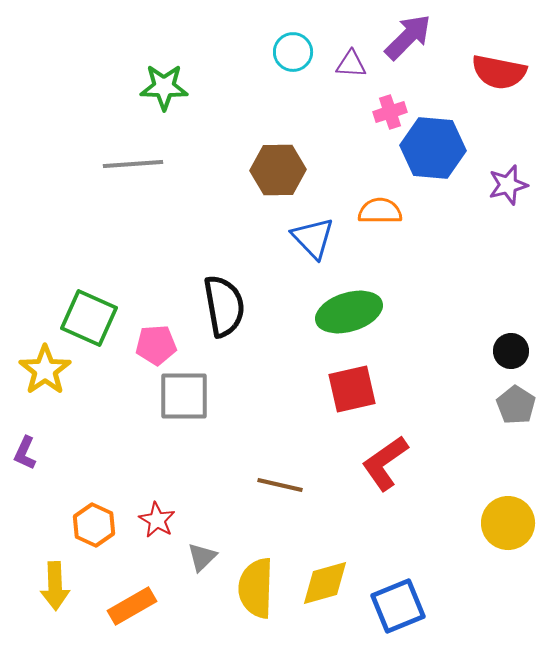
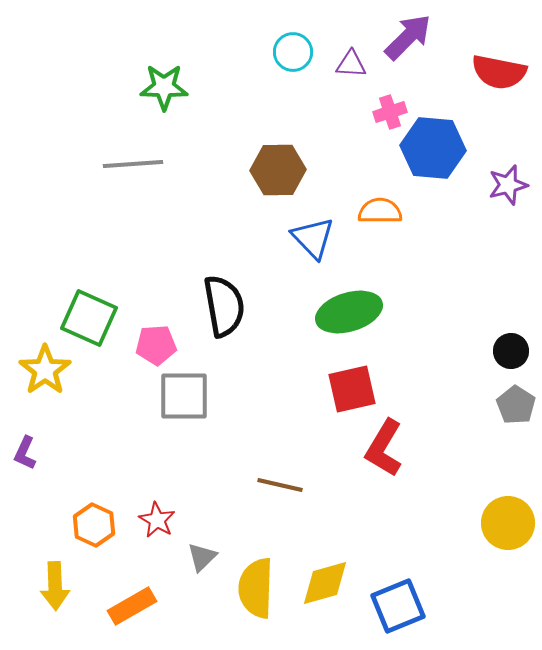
red L-shape: moved 1 px left, 15 px up; rotated 24 degrees counterclockwise
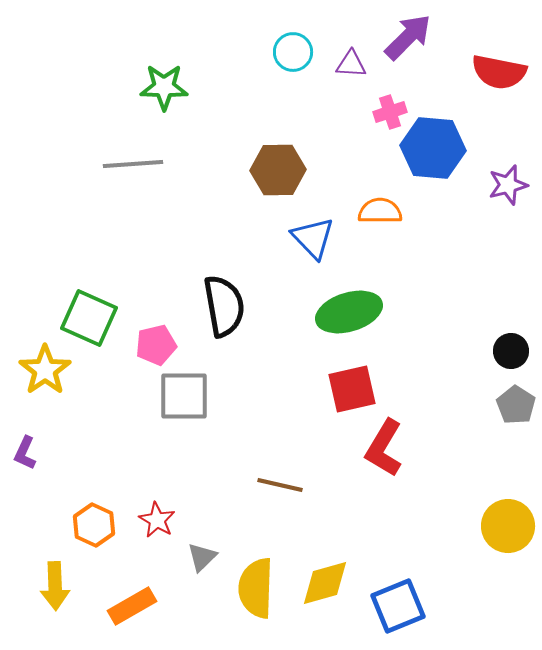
pink pentagon: rotated 9 degrees counterclockwise
yellow circle: moved 3 px down
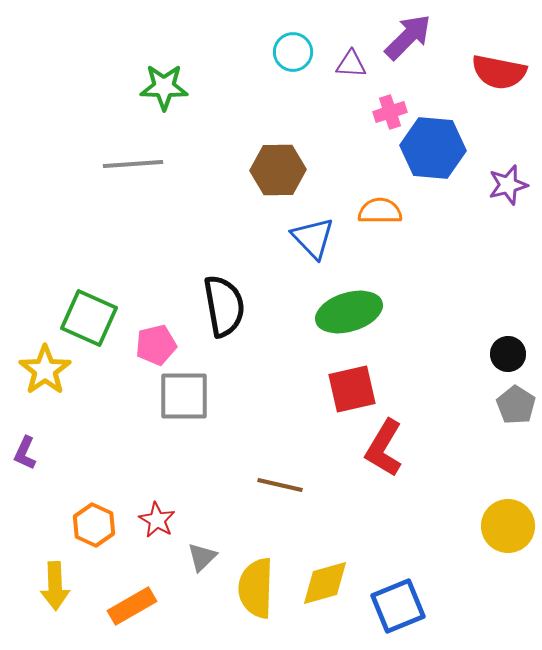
black circle: moved 3 px left, 3 px down
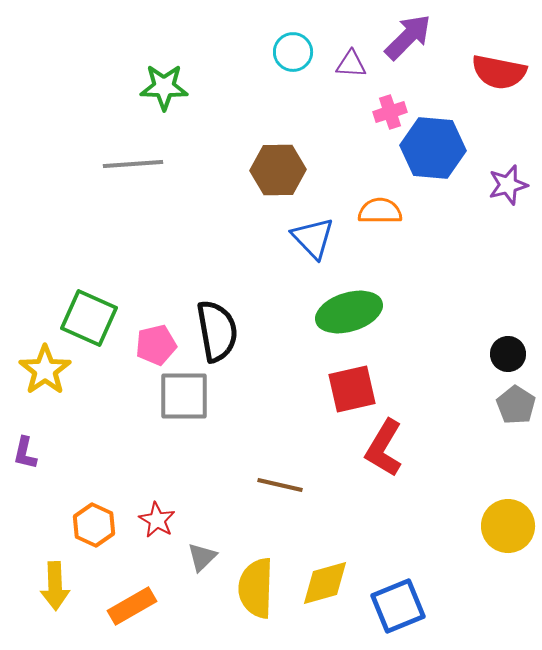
black semicircle: moved 7 px left, 25 px down
purple L-shape: rotated 12 degrees counterclockwise
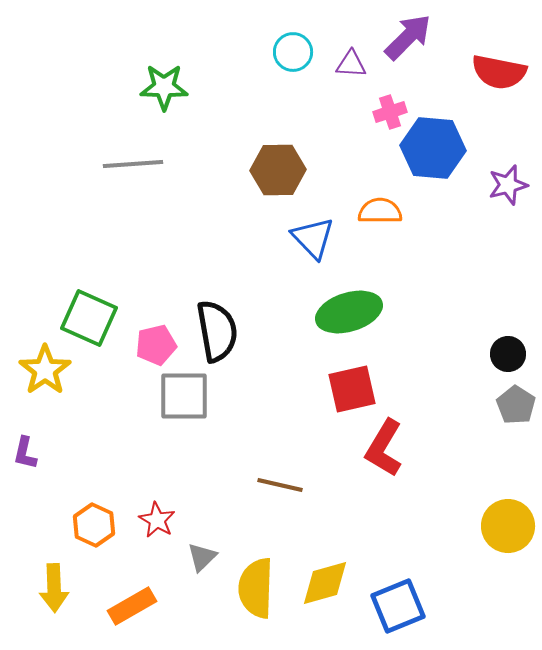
yellow arrow: moved 1 px left, 2 px down
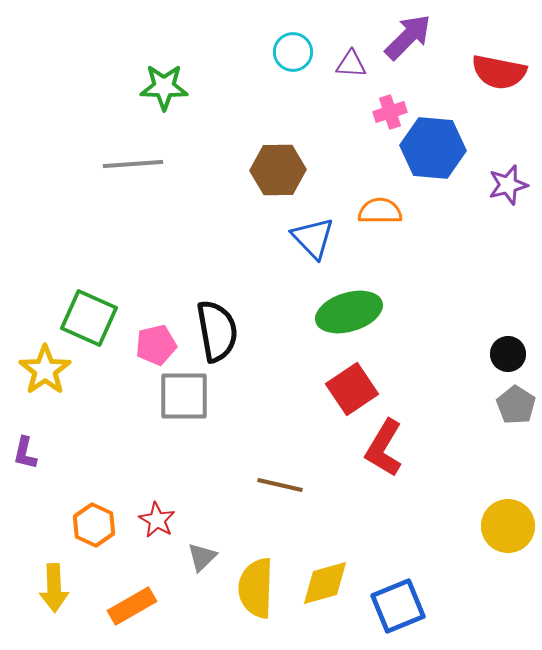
red square: rotated 21 degrees counterclockwise
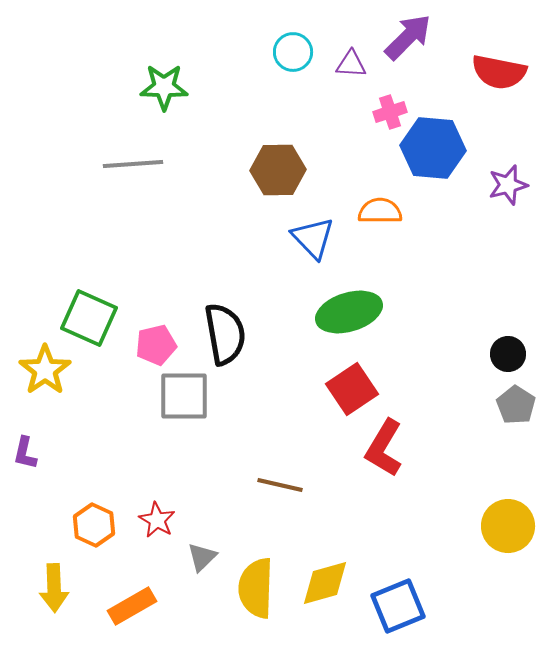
black semicircle: moved 8 px right, 3 px down
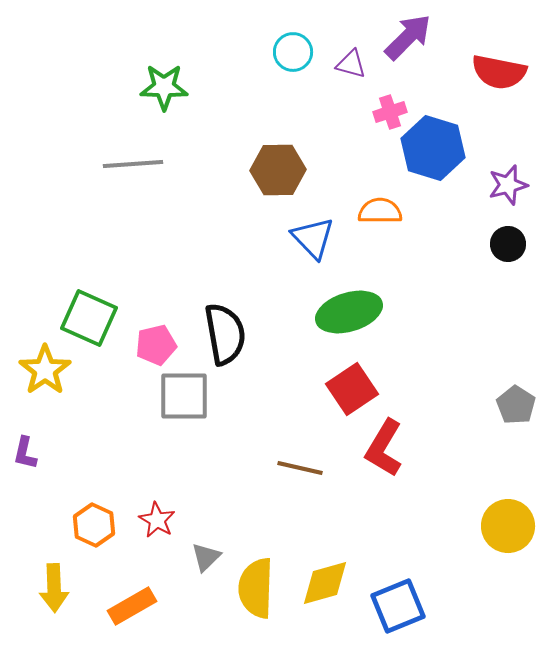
purple triangle: rotated 12 degrees clockwise
blue hexagon: rotated 12 degrees clockwise
black circle: moved 110 px up
brown line: moved 20 px right, 17 px up
gray triangle: moved 4 px right
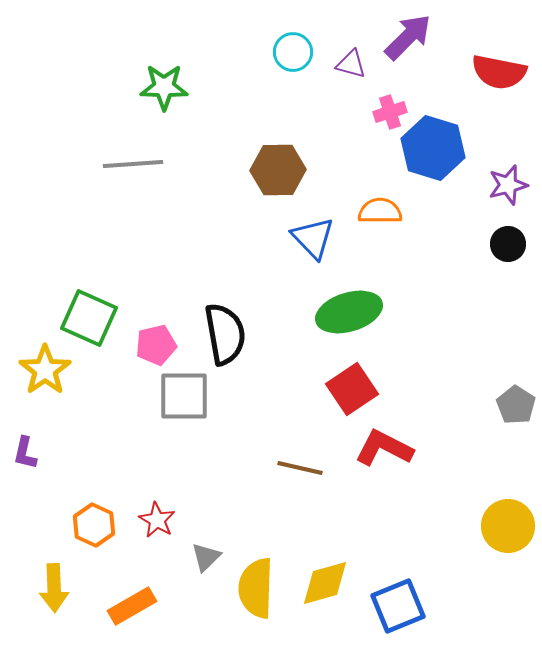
red L-shape: rotated 86 degrees clockwise
